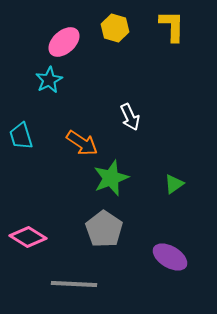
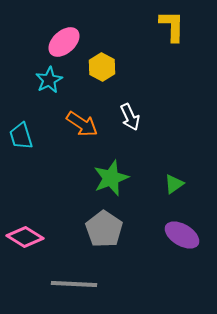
yellow hexagon: moved 13 px left, 39 px down; rotated 12 degrees clockwise
orange arrow: moved 19 px up
pink diamond: moved 3 px left
purple ellipse: moved 12 px right, 22 px up
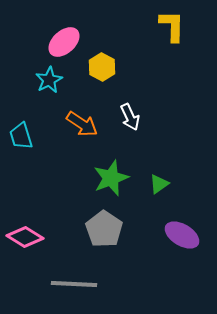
green triangle: moved 15 px left
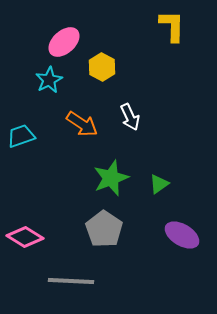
cyan trapezoid: rotated 88 degrees clockwise
gray line: moved 3 px left, 3 px up
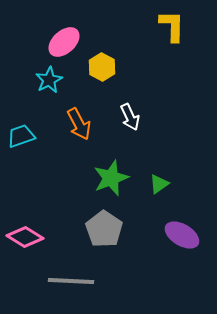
orange arrow: moved 3 px left; rotated 28 degrees clockwise
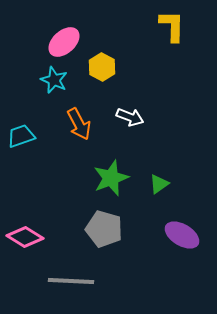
cyan star: moved 5 px right; rotated 20 degrees counterclockwise
white arrow: rotated 44 degrees counterclockwise
gray pentagon: rotated 18 degrees counterclockwise
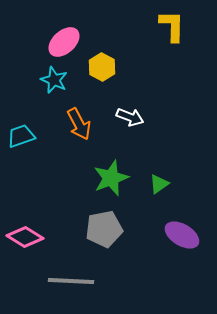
gray pentagon: rotated 27 degrees counterclockwise
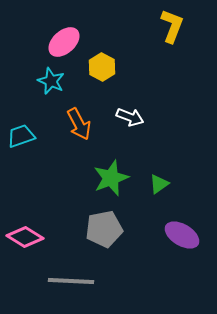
yellow L-shape: rotated 20 degrees clockwise
cyan star: moved 3 px left, 1 px down
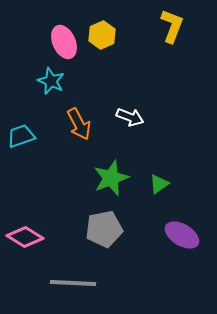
pink ellipse: rotated 72 degrees counterclockwise
yellow hexagon: moved 32 px up; rotated 8 degrees clockwise
gray line: moved 2 px right, 2 px down
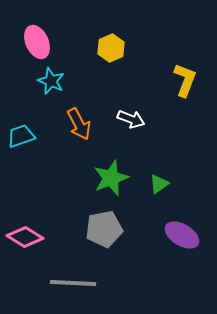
yellow L-shape: moved 13 px right, 54 px down
yellow hexagon: moved 9 px right, 13 px down
pink ellipse: moved 27 px left
white arrow: moved 1 px right, 2 px down
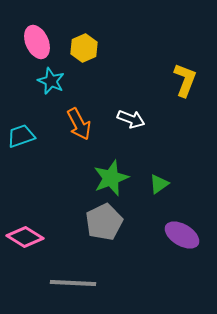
yellow hexagon: moved 27 px left
gray pentagon: moved 7 px up; rotated 15 degrees counterclockwise
